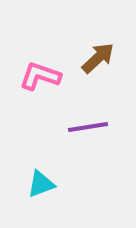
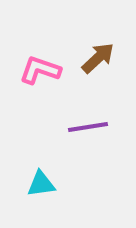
pink L-shape: moved 6 px up
cyan triangle: rotated 12 degrees clockwise
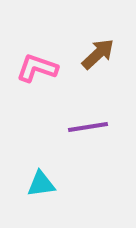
brown arrow: moved 4 px up
pink L-shape: moved 3 px left, 2 px up
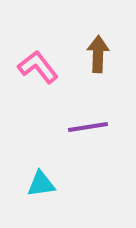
brown arrow: rotated 45 degrees counterclockwise
pink L-shape: moved 1 px right, 1 px up; rotated 33 degrees clockwise
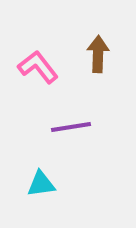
purple line: moved 17 px left
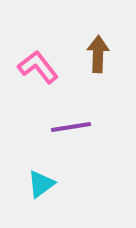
cyan triangle: rotated 28 degrees counterclockwise
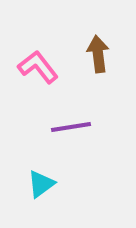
brown arrow: rotated 9 degrees counterclockwise
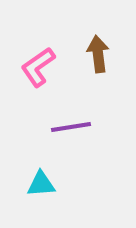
pink L-shape: rotated 87 degrees counterclockwise
cyan triangle: rotated 32 degrees clockwise
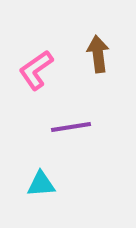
pink L-shape: moved 2 px left, 3 px down
